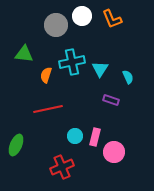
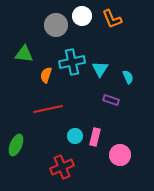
pink circle: moved 6 px right, 3 px down
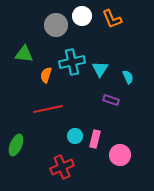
pink rectangle: moved 2 px down
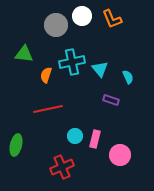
cyan triangle: rotated 12 degrees counterclockwise
green ellipse: rotated 10 degrees counterclockwise
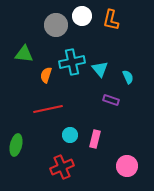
orange L-shape: moved 1 px left, 1 px down; rotated 35 degrees clockwise
cyan circle: moved 5 px left, 1 px up
pink circle: moved 7 px right, 11 px down
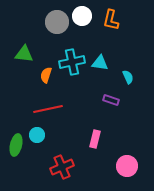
gray circle: moved 1 px right, 3 px up
cyan triangle: moved 6 px up; rotated 42 degrees counterclockwise
cyan circle: moved 33 px left
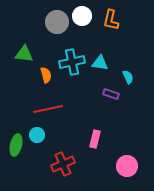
orange semicircle: rotated 147 degrees clockwise
purple rectangle: moved 6 px up
red cross: moved 1 px right, 3 px up
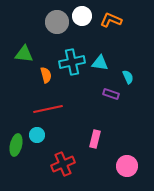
orange L-shape: rotated 100 degrees clockwise
